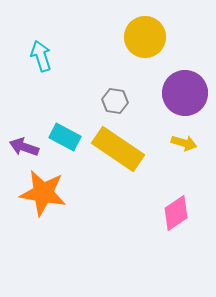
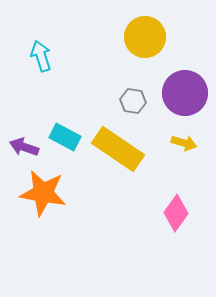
gray hexagon: moved 18 px right
pink diamond: rotated 21 degrees counterclockwise
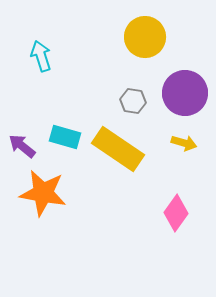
cyan rectangle: rotated 12 degrees counterclockwise
purple arrow: moved 2 px left, 1 px up; rotated 20 degrees clockwise
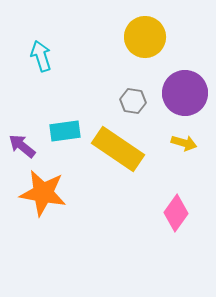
cyan rectangle: moved 6 px up; rotated 24 degrees counterclockwise
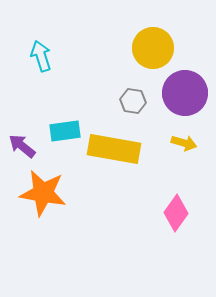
yellow circle: moved 8 px right, 11 px down
yellow rectangle: moved 4 px left; rotated 24 degrees counterclockwise
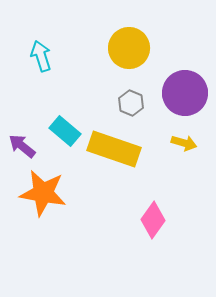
yellow circle: moved 24 px left
gray hexagon: moved 2 px left, 2 px down; rotated 15 degrees clockwise
cyan rectangle: rotated 48 degrees clockwise
yellow rectangle: rotated 9 degrees clockwise
pink diamond: moved 23 px left, 7 px down
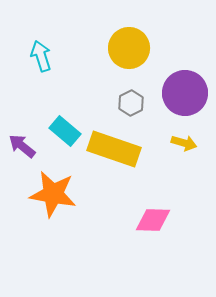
gray hexagon: rotated 10 degrees clockwise
orange star: moved 10 px right, 1 px down
pink diamond: rotated 57 degrees clockwise
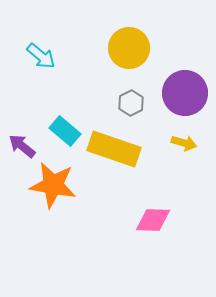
cyan arrow: rotated 148 degrees clockwise
orange star: moved 9 px up
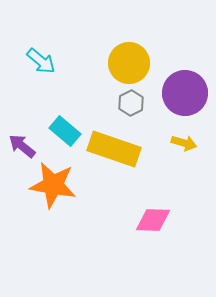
yellow circle: moved 15 px down
cyan arrow: moved 5 px down
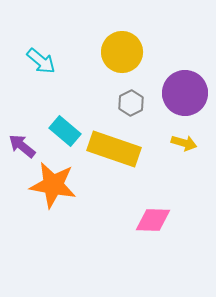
yellow circle: moved 7 px left, 11 px up
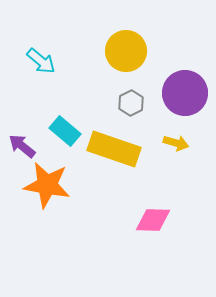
yellow circle: moved 4 px right, 1 px up
yellow arrow: moved 8 px left
orange star: moved 6 px left
